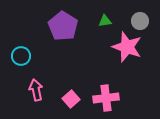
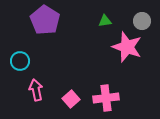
gray circle: moved 2 px right
purple pentagon: moved 18 px left, 6 px up
cyan circle: moved 1 px left, 5 px down
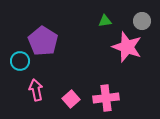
purple pentagon: moved 2 px left, 21 px down
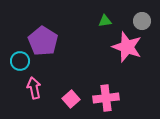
pink arrow: moved 2 px left, 2 px up
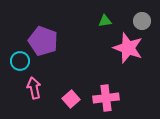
purple pentagon: rotated 12 degrees counterclockwise
pink star: moved 1 px right, 1 px down
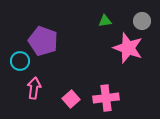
pink arrow: rotated 20 degrees clockwise
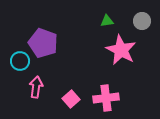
green triangle: moved 2 px right
purple pentagon: moved 2 px down
pink star: moved 7 px left, 2 px down; rotated 8 degrees clockwise
pink arrow: moved 2 px right, 1 px up
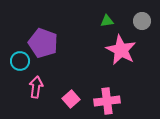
pink cross: moved 1 px right, 3 px down
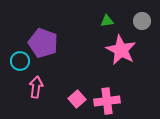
pink square: moved 6 px right
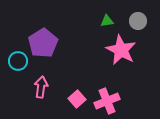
gray circle: moved 4 px left
purple pentagon: rotated 20 degrees clockwise
cyan circle: moved 2 px left
pink arrow: moved 5 px right
pink cross: rotated 15 degrees counterclockwise
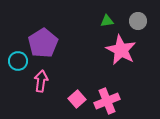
pink arrow: moved 6 px up
